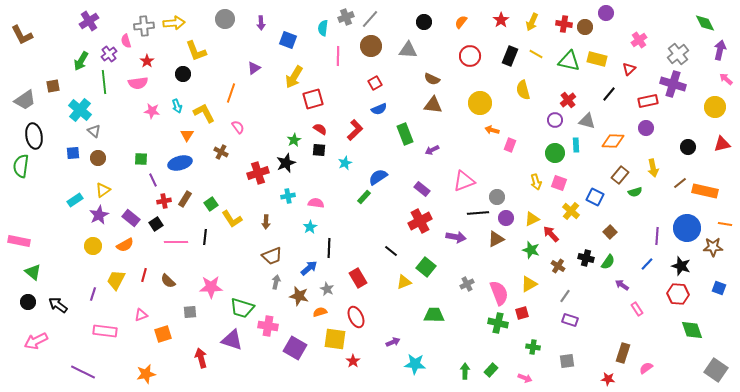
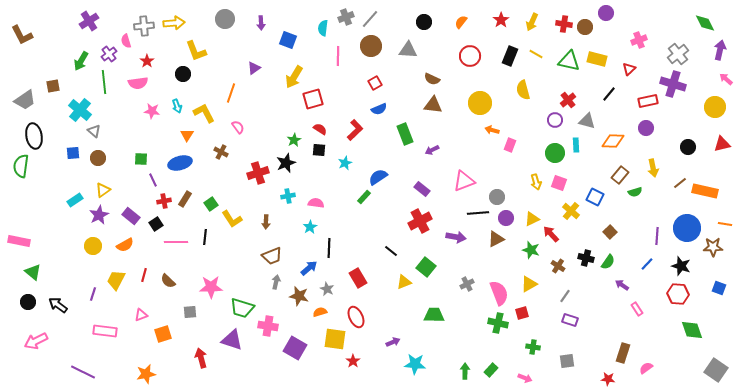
pink cross at (639, 40): rotated 14 degrees clockwise
purple rectangle at (131, 218): moved 2 px up
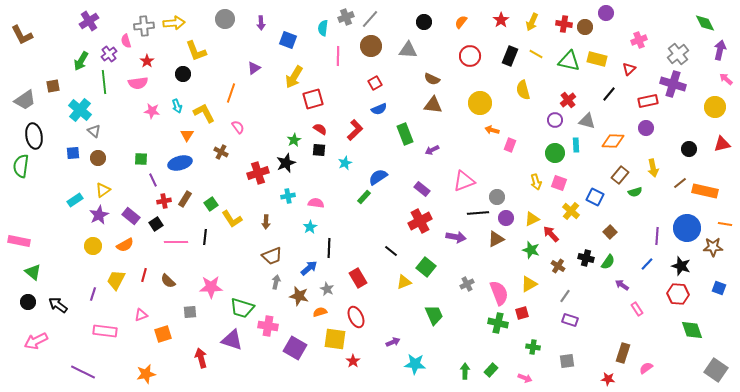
black circle at (688, 147): moved 1 px right, 2 px down
green trapezoid at (434, 315): rotated 65 degrees clockwise
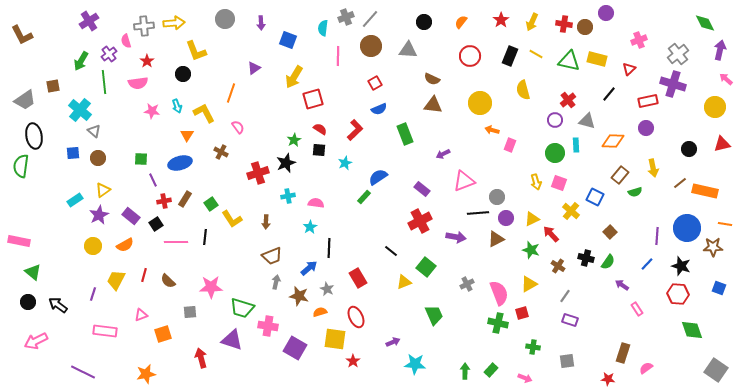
purple arrow at (432, 150): moved 11 px right, 4 px down
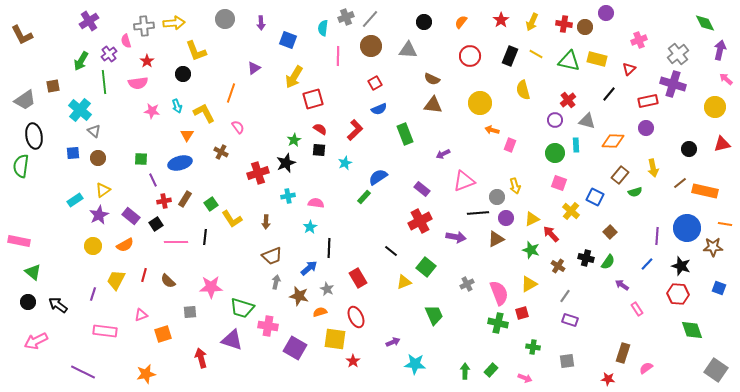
yellow arrow at (536, 182): moved 21 px left, 4 px down
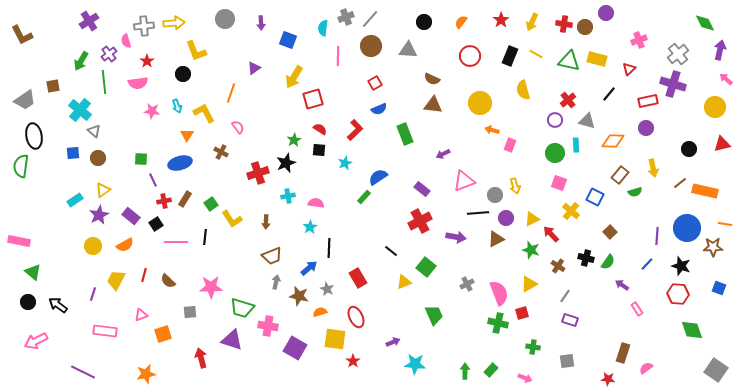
gray circle at (497, 197): moved 2 px left, 2 px up
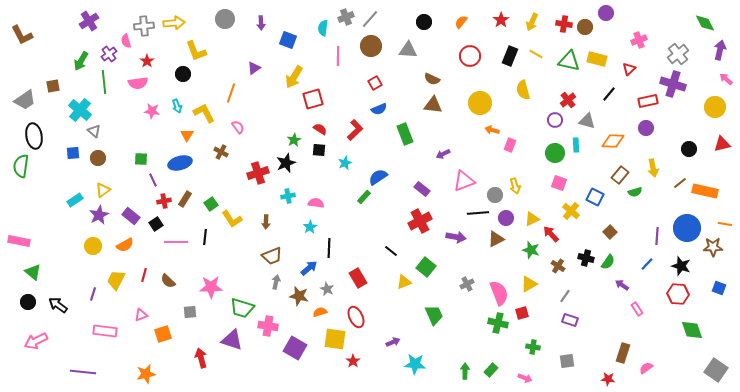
purple line at (83, 372): rotated 20 degrees counterclockwise
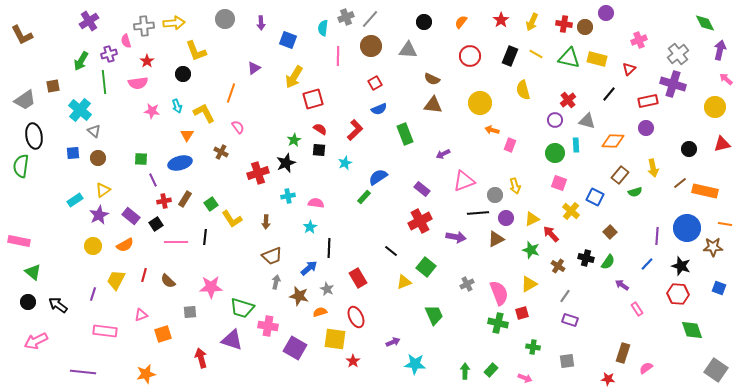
purple cross at (109, 54): rotated 21 degrees clockwise
green triangle at (569, 61): moved 3 px up
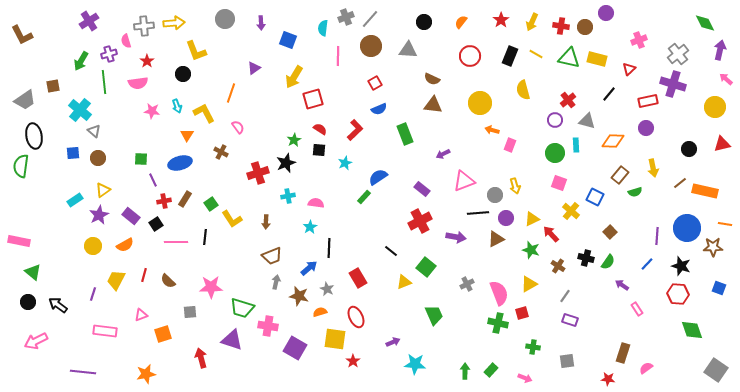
red cross at (564, 24): moved 3 px left, 2 px down
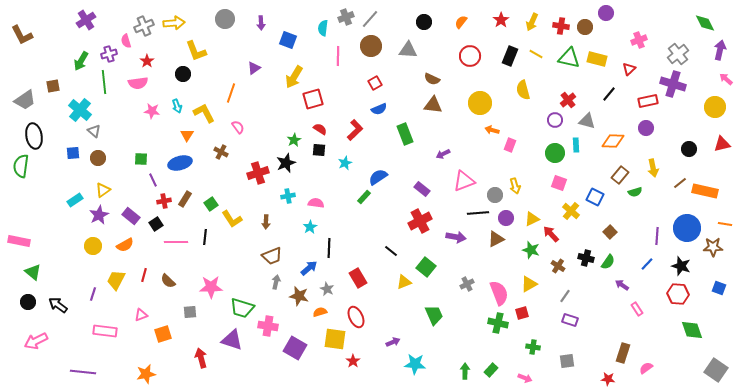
purple cross at (89, 21): moved 3 px left, 1 px up
gray cross at (144, 26): rotated 18 degrees counterclockwise
